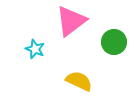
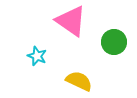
pink triangle: rotated 48 degrees counterclockwise
cyan star: moved 2 px right, 7 px down
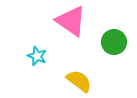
yellow semicircle: rotated 12 degrees clockwise
